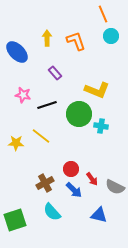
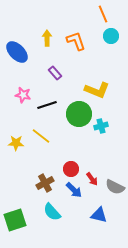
cyan cross: rotated 24 degrees counterclockwise
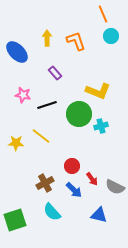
yellow L-shape: moved 1 px right, 1 px down
red circle: moved 1 px right, 3 px up
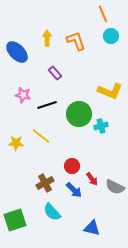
yellow L-shape: moved 12 px right
blue triangle: moved 7 px left, 13 px down
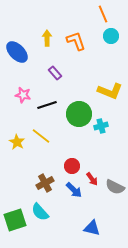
yellow star: moved 1 px right, 1 px up; rotated 28 degrees clockwise
cyan semicircle: moved 12 px left
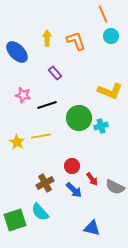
green circle: moved 4 px down
yellow line: rotated 48 degrees counterclockwise
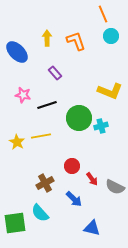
blue arrow: moved 9 px down
cyan semicircle: moved 1 px down
green square: moved 3 px down; rotated 10 degrees clockwise
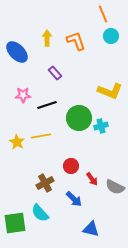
pink star: rotated 14 degrees counterclockwise
red circle: moved 1 px left
blue triangle: moved 1 px left, 1 px down
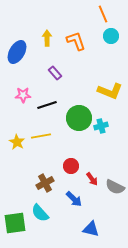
blue ellipse: rotated 75 degrees clockwise
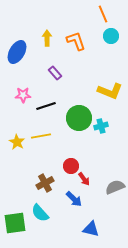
black line: moved 1 px left, 1 px down
red arrow: moved 8 px left
gray semicircle: rotated 132 degrees clockwise
